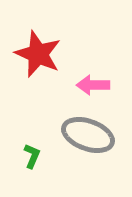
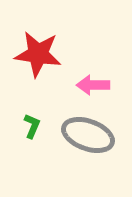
red star: rotated 15 degrees counterclockwise
green L-shape: moved 30 px up
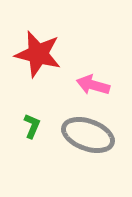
red star: rotated 6 degrees clockwise
pink arrow: rotated 16 degrees clockwise
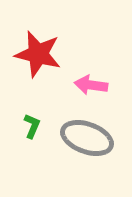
pink arrow: moved 2 px left; rotated 8 degrees counterclockwise
gray ellipse: moved 1 px left, 3 px down
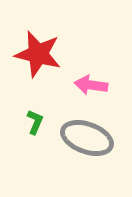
green L-shape: moved 3 px right, 4 px up
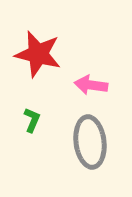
green L-shape: moved 3 px left, 2 px up
gray ellipse: moved 3 px right, 4 px down; rotated 63 degrees clockwise
